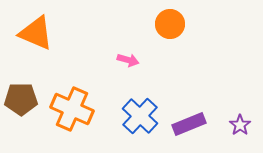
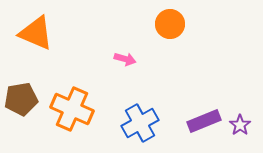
pink arrow: moved 3 px left, 1 px up
brown pentagon: rotated 8 degrees counterclockwise
blue cross: moved 7 px down; rotated 18 degrees clockwise
purple rectangle: moved 15 px right, 3 px up
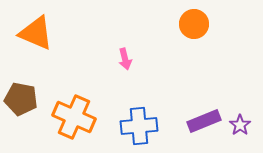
orange circle: moved 24 px right
pink arrow: rotated 60 degrees clockwise
brown pentagon: rotated 20 degrees clockwise
orange cross: moved 2 px right, 8 px down
blue cross: moved 1 px left, 3 px down; rotated 24 degrees clockwise
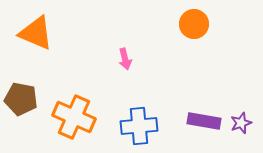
purple rectangle: rotated 32 degrees clockwise
purple star: moved 1 px right, 2 px up; rotated 15 degrees clockwise
